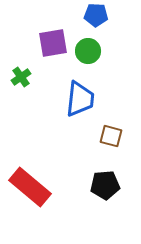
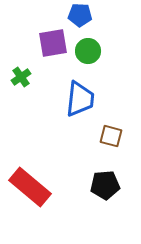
blue pentagon: moved 16 px left
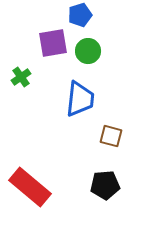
blue pentagon: rotated 20 degrees counterclockwise
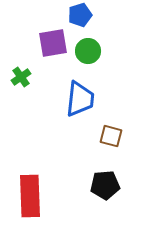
red rectangle: moved 9 px down; rotated 48 degrees clockwise
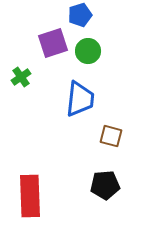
purple square: rotated 8 degrees counterclockwise
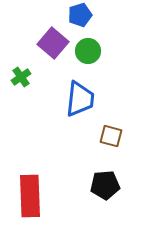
purple square: rotated 32 degrees counterclockwise
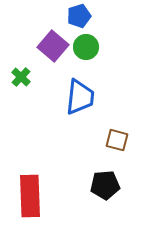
blue pentagon: moved 1 px left, 1 px down
purple square: moved 3 px down
green circle: moved 2 px left, 4 px up
green cross: rotated 12 degrees counterclockwise
blue trapezoid: moved 2 px up
brown square: moved 6 px right, 4 px down
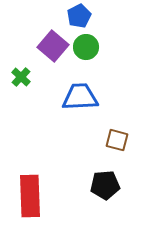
blue pentagon: rotated 10 degrees counterclockwise
blue trapezoid: rotated 99 degrees counterclockwise
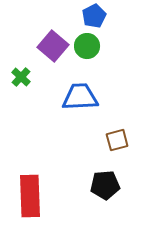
blue pentagon: moved 15 px right
green circle: moved 1 px right, 1 px up
brown square: rotated 30 degrees counterclockwise
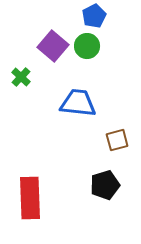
blue trapezoid: moved 2 px left, 6 px down; rotated 9 degrees clockwise
black pentagon: rotated 12 degrees counterclockwise
red rectangle: moved 2 px down
